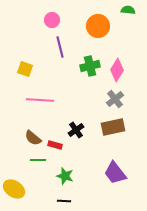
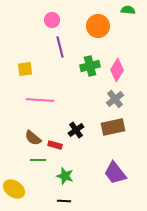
yellow square: rotated 28 degrees counterclockwise
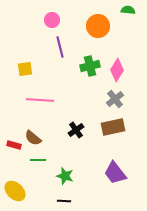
red rectangle: moved 41 px left
yellow ellipse: moved 1 px right, 2 px down; rotated 10 degrees clockwise
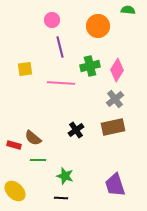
pink line: moved 21 px right, 17 px up
purple trapezoid: moved 12 px down; rotated 20 degrees clockwise
black line: moved 3 px left, 3 px up
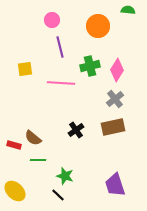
black line: moved 3 px left, 3 px up; rotated 40 degrees clockwise
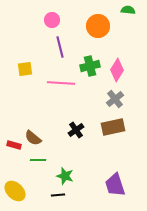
black line: rotated 48 degrees counterclockwise
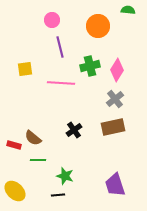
black cross: moved 2 px left
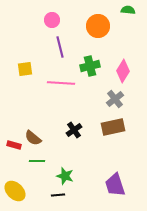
pink diamond: moved 6 px right, 1 px down
green line: moved 1 px left, 1 px down
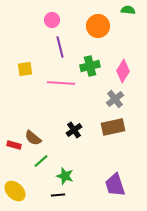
green line: moved 4 px right; rotated 42 degrees counterclockwise
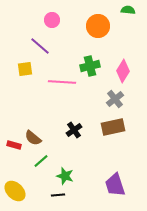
purple line: moved 20 px left, 1 px up; rotated 35 degrees counterclockwise
pink line: moved 1 px right, 1 px up
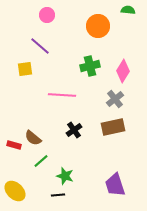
pink circle: moved 5 px left, 5 px up
pink line: moved 13 px down
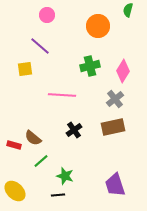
green semicircle: rotated 80 degrees counterclockwise
